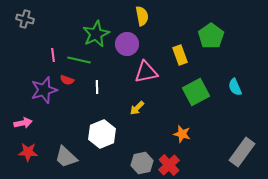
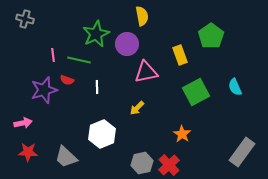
orange star: rotated 18 degrees clockwise
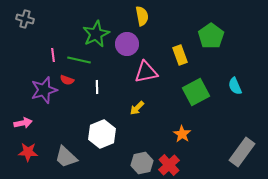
cyan semicircle: moved 1 px up
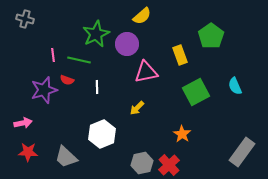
yellow semicircle: rotated 60 degrees clockwise
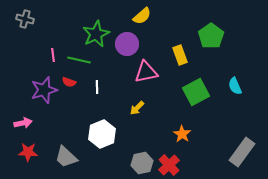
red semicircle: moved 2 px right, 2 px down
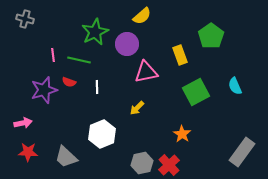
green star: moved 1 px left, 2 px up
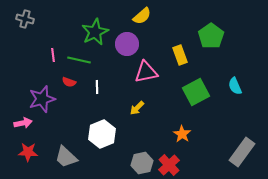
purple star: moved 2 px left, 9 px down
